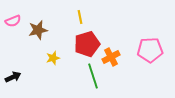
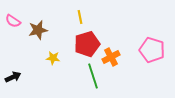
pink semicircle: rotated 56 degrees clockwise
pink pentagon: moved 2 px right; rotated 20 degrees clockwise
yellow star: rotated 24 degrees clockwise
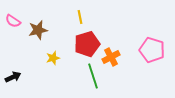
yellow star: rotated 24 degrees counterclockwise
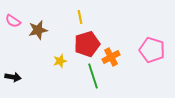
yellow star: moved 7 px right, 3 px down
black arrow: rotated 35 degrees clockwise
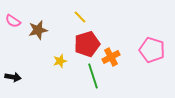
yellow line: rotated 32 degrees counterclockwise
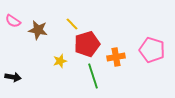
yellow line: moved 8 px left, 7 px down
brown star: rotated 24 degrees clockwise
orange cross: moved 5 px right; rotated 18 degrees clockwise
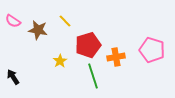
yellow line: moved 7 px left, 3 px up
red pentagon: moved 1 px right, 1 px down
yellow star: rotated 16 degrees counterclockwise
black arrow: rotated 133 degrees counterclockwise
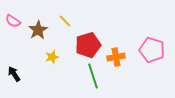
brown star: rotated 30 degrees clockwise
yellow star: moved 8 px left, 4 px up; rotated 16 degrees clockwise
black arrow: moved 1 px right, 3 px up
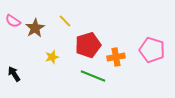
brown star: moved 3 px left, 2 px up
green line: rotated 50 degrees counterclockwise
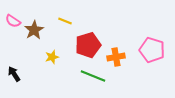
yellow line: rotated 24 degrees counterclockwise
brown star: moved 1 px left, 2 px down
